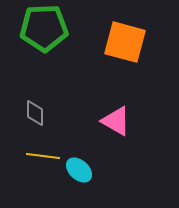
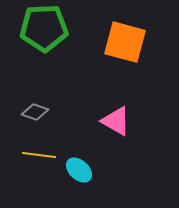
gray diamond: moved 1 px up; rotated 72 degrees counterclockwise
yellow line: moved 4 px left, 1 px up
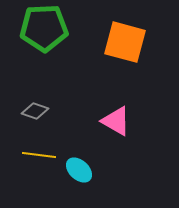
gray diamond: moved 1 px up
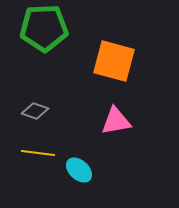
orange square: moved 11 px left, 19 px down
pink triangle: rotated 40 degrees counterclockwise
yellow line: moved 1 px left, 2 px up
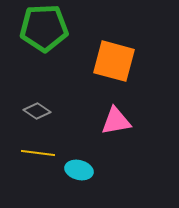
gray diamond: moved 2 px right; rotated 16 degrees clockwise
cyan ellipse: rotated 28 degrees counterclockwise
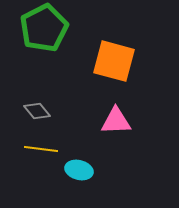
green pentagon: rotated 24 degrees counterclockwise
gray diamond: rotated 16 degrees clockwise
pink triangle: rotated 8 degrees clockwise
yellow line: moved 3 px right, 4 px up
